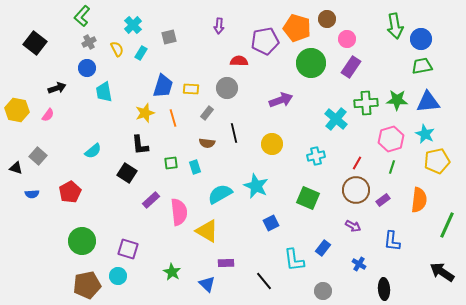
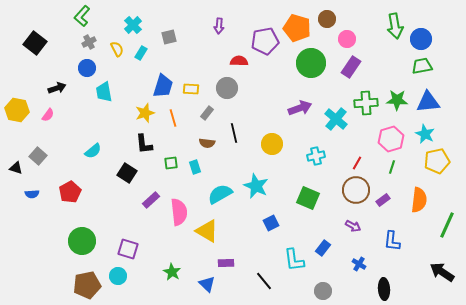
purple arrow at (281, 100): moved 19 px right, 8 px down
black L-shape at (140, 145): moved 4 px right, 1 px up
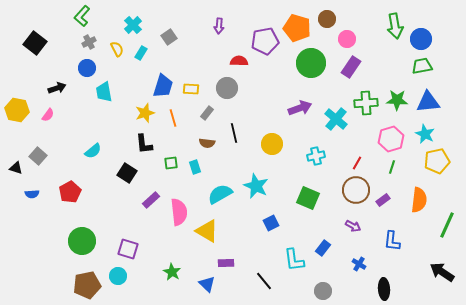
gray square at (169, 37): rotated 21 degrees counterclockwise
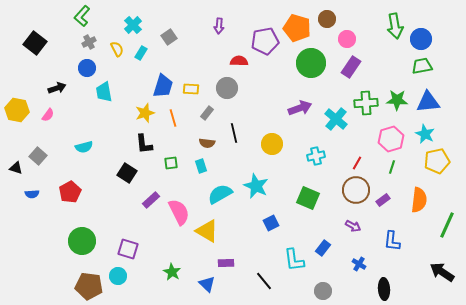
cyan semicircle at (93, 151): moved 9 px left, 4 px up; rotated 24 degrees clockwise
cyan rectangle at (195, 167): moved 6 px right, 1 px up
pink semicircle at (179, 212): rotated 20 degrees counterclockwise
brown pentagon at (87, 285): moved 2 px right, 1 px down; rotated 20 degrees clockwise
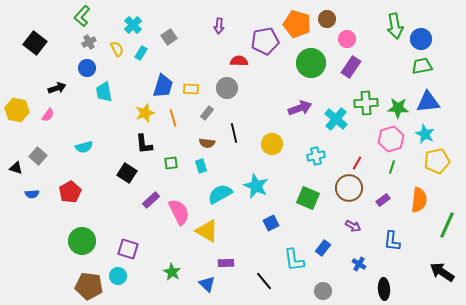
orange pentagon at (297, 28): moved 4 px up
green star at (397, 100): moved 1 px right, 8 px down
brown circle at (356, 190): moved 7 px left, 2 px up
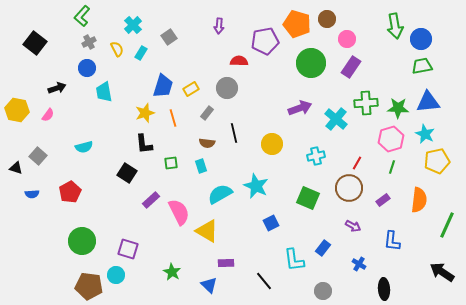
yellow rectangle at (191, 89): rotated 35 degrees counterclockwise
cyan circle at (118, 276): moved 2 px left, 1 px up
blue triangle at (207, 284): moved 2 px right, 1 px down
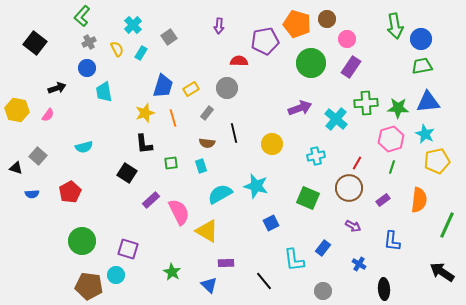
cyan star at (256, 186): rotated 10 degrees counterclockwise
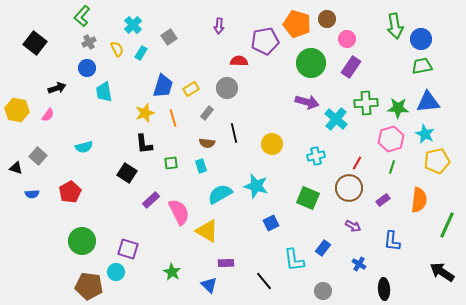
purple arrow at (300, 108): moved 7 px right, 6 px up; rotated 35 degrees clockwise
cyan circle at (116, 275): moved 3 px up
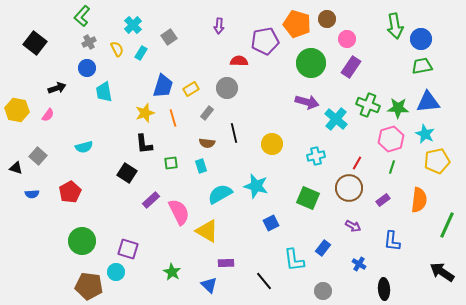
green cross at (366, 103): moved 2 px right, 2 px down; rotated 25 degrees clockwise
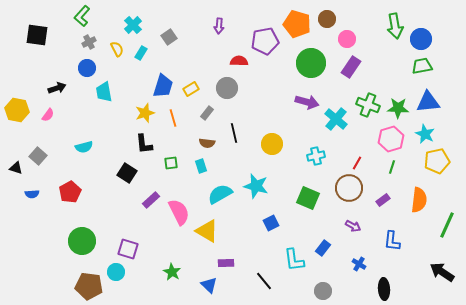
black square at (35, 43): moved 2 px right, 8 px up; rotated 30 degrees counterclockwise
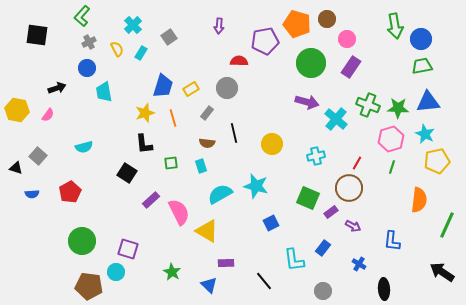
purple rectangle at (383, 200): moved 52 px left, 12 px down
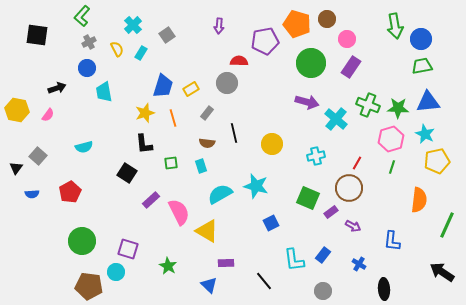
gray square at (169, 37): moved 2 px left, 2 px up
gray circle at (227, 88): moved 5 px up
black triangle at (16, 168): rotated 48 degrees clockwise
blue rectangle at (323, 248): moved 7 px down
green star at (172, 272): moved 4 px left, 6 px up
